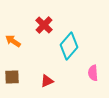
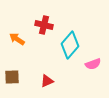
red cross: rotated 30 degrees counterclockwise
orange arrow: moved 4 px right, 2 px up
cyan diamond: moved 1 px right, 1 px up
pink semicircle: moved 9 px up; rotated 105 degrees counterclockwise
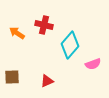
orange arrow: moved 6 px up
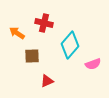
red cross: moved 2 px up
brown square: moved 20 px right, 21 px up
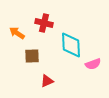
cyan diamond: moved 1 px right; rotated 44 degrees counterclockwise
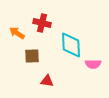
red cross: moved 2 px left
pink semicircle: rotated 21 degrees clockwise
red triangle: rotated 32 degrees clockwise
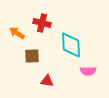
pink semicircle: moved 5 px left, 7 px down
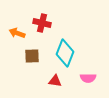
orange arrow: rotated 14 degrees counterclockwise
cyan diamond: moved 6 px left, 8 px down; rotated 24 degrees clockwise
pink semicircle: moved 7 px down
red triangle: moved 8 px right
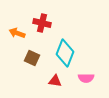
brown square: moved 2 px down; rotated 28 degrees clockwise
pink semicircle: moved 2 px left
